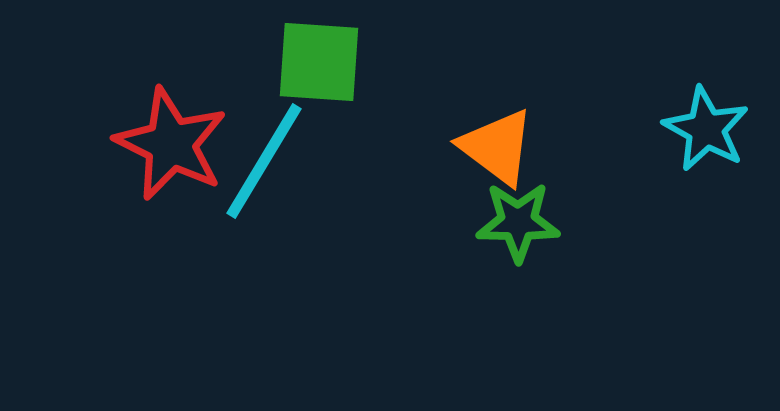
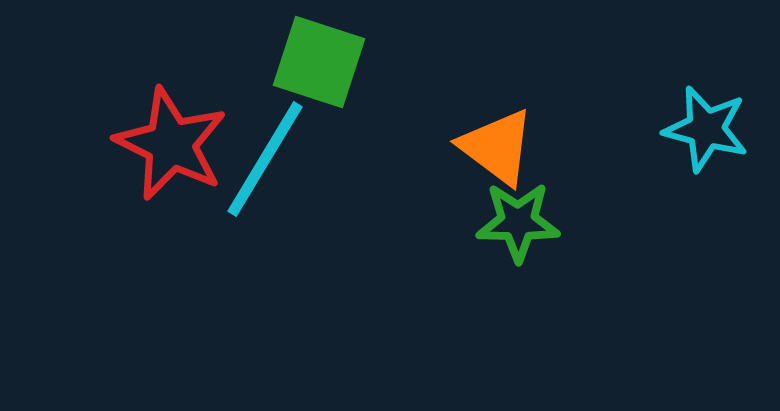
green square: rotated 14 degrees clockwise
cyan star: rotated 14 degrees counterclockwise
cyan line: moved 1 px right, 2 px up
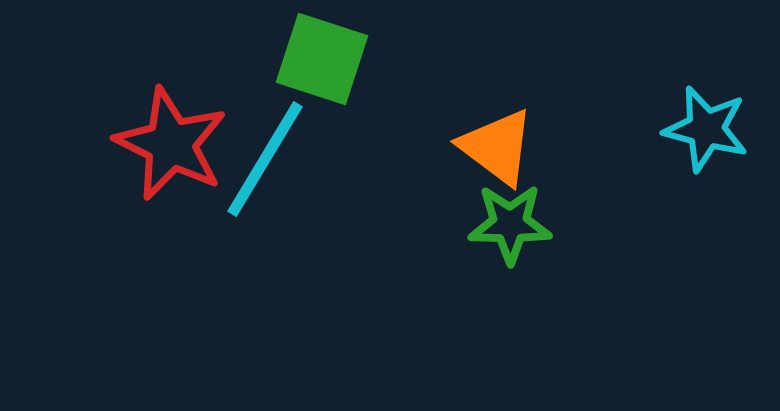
green square: moved 3 px right, 3 px up
green star: moved 8 px left, 2 px down
